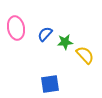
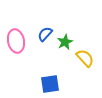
pink ellipse: moved 13 px down
green star: rotated 21 degrees counterclockwise
yellow semicircle: moved 3 px down
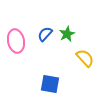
green star: moved 2 px right, 8 px up
blue square: rotated 18 degrees clockwise
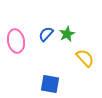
blue semicircle: moved 1 px right
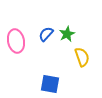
yellow semicircle: moved 3 px left, 1 px up; rotated 24 degrees clockwise
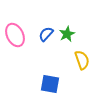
pink ellipse: moved 1 px left, 6 px up; rotated 15 degrees counterclockwise
yellow semicircle: moved 3 px down
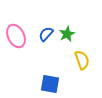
pink ellipse: moved 1 px right, 1 px down
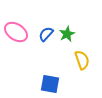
pink ellipse: moved 4 px up; rotated 30 degrees counterclockwise
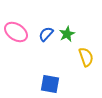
yellow semicircle: moved 4 px right, 3 px up
